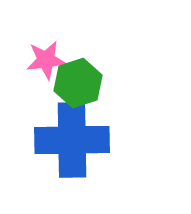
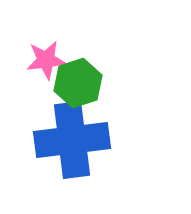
blue cross: rotated 6 degrees counterclockwise
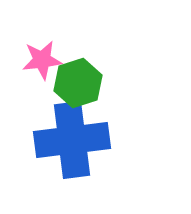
pink star: moved 4 px left
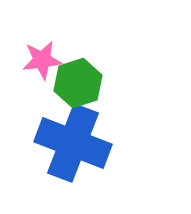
blue cross: moved 1 px right, 3 px down; rotated 28 degrees clockwise
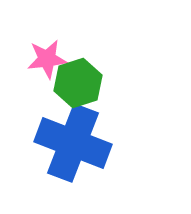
pink star: moved 5 px right, 1 px up
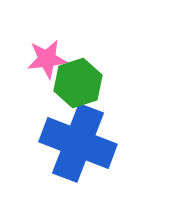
blue cross: moved 5 px right
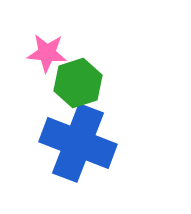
pink star: moved 6 px up; rotated 12 degrees clockwise
